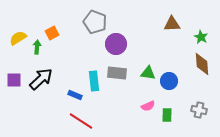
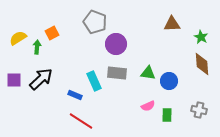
cyan rectangle: rotated 18 degrees counterclockwise
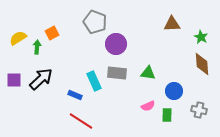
blue circle: moved 5 px right, 10 px down
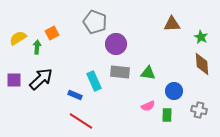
gray rectangle: moved 3 px right, 1 px up
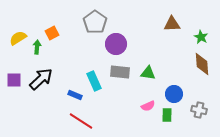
gray pentagon: rotated 15 degrees clockwise
blue circle: moved 3 px down
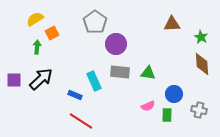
yellow semicircle: moved 17 px right, 19 px up
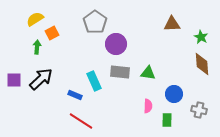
pink semicircle: rotated 64 degrees counterclockwise
green rectangle: moved 5 px down
